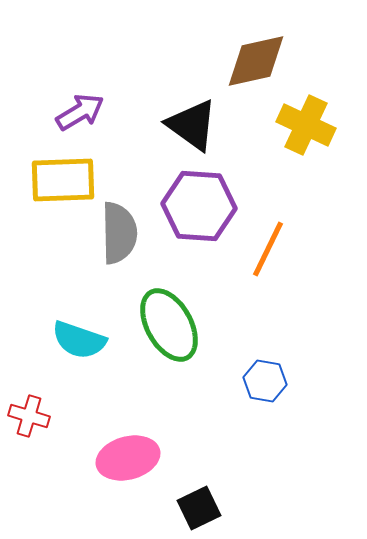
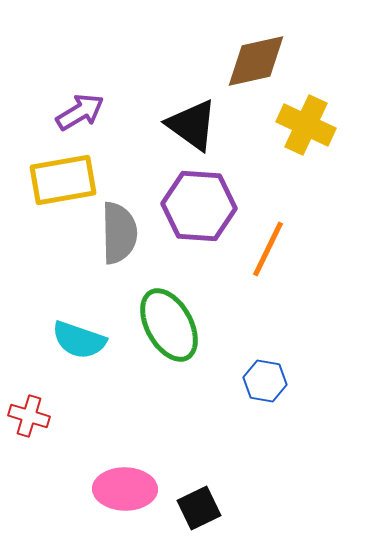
yellow rectangle: rotated 8 degrees counterclockwise
pink ellipse: moved 3 px left, 31 px down; rotated 16 degrees clockwise
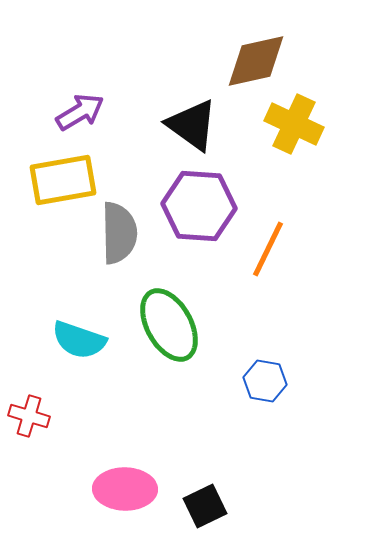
yellow cross: moved 12 px left, 1 px up
black square: moved 6 px right, 2 px up
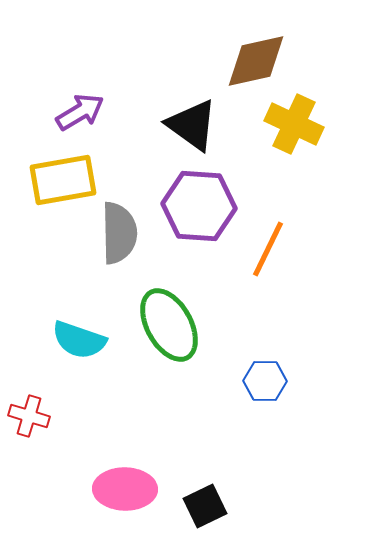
blue hexagon: rotated 9 degrees counterclockwise
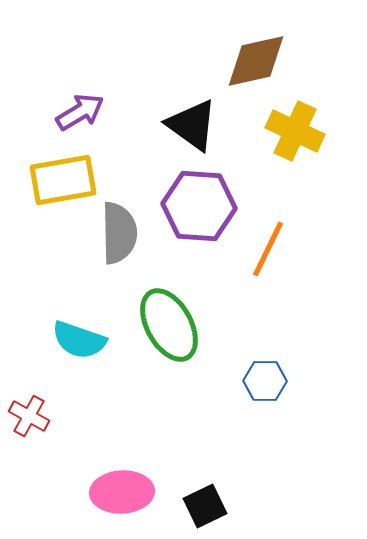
yellow cross: moved 1 px right, 7 px down
red cross: rotated 12 degrees clockwise
pink ellipse: moved 3 px left, 3 px down; rotated 4 degrees counterclockwise
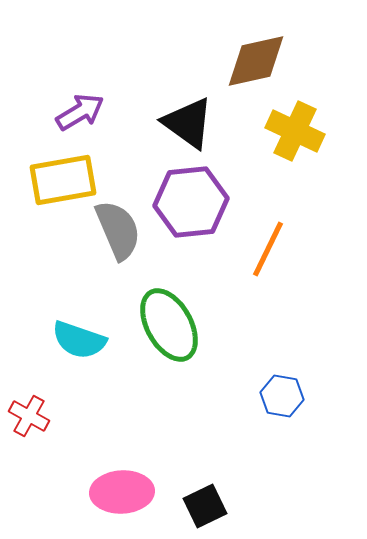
black triangle: moved 4 px left, 2 px up
purple hexagon: moved 8 px left, 4 px up; rotated 10 degrees counterclockwise
gray semicircle: moved 1 px left, 3 px up; rotated 22 degrees counterclockwise
blue hexagon: moved 17 px right, 15 px down; rotated 9 degrees clockwise
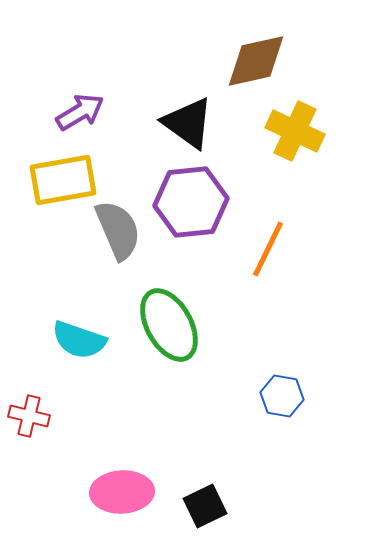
red cross: rotated 15 degrees counterclockwise
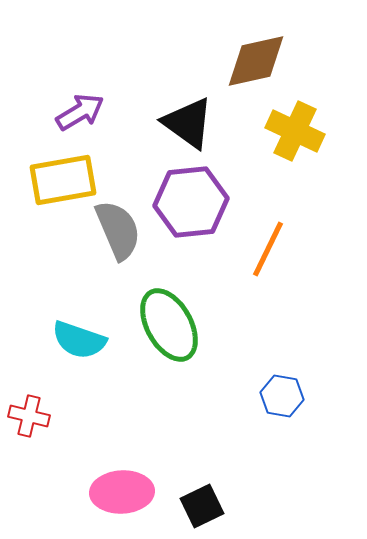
black square: moved 3 px left
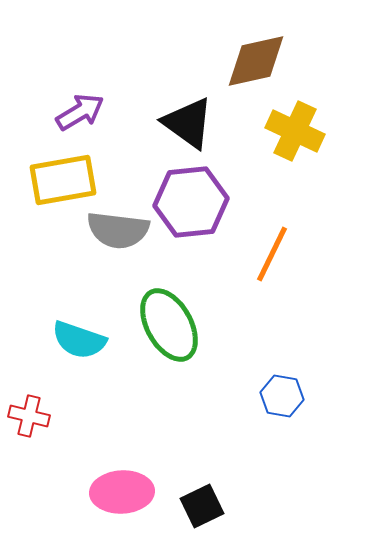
gray semicircle: rotated 120 degrees clockwise
orange line: moved 4 px right, 5 px down
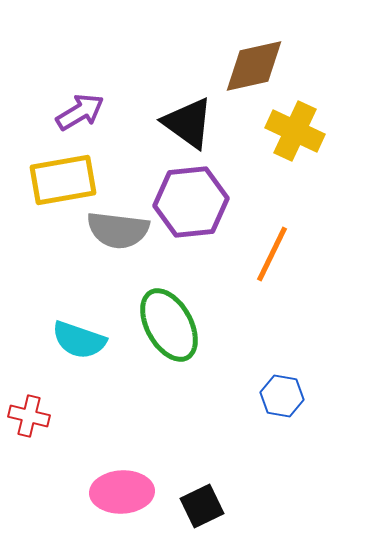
brown diamond: moved 2 px left, 5 px down
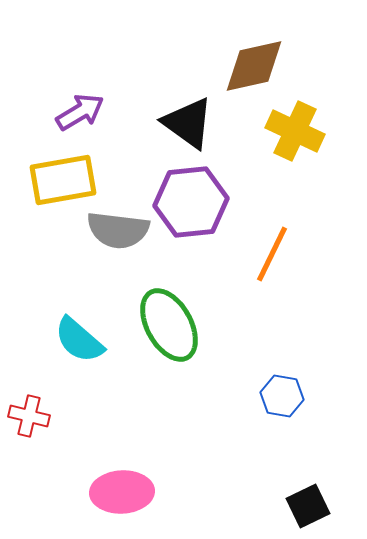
cyan semicircle: rotated 22 degrees clockwise
black square: moved 106 px right
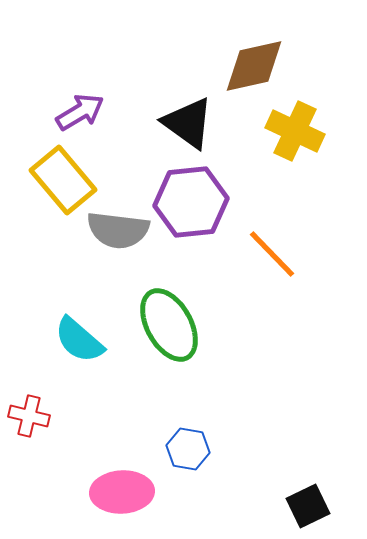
yellow rectangle: rotated 60 degrees clockwise
orange line: rotated 70 degrees counterclockwise
blue hexagon: moved 94 px left, 53 px down
